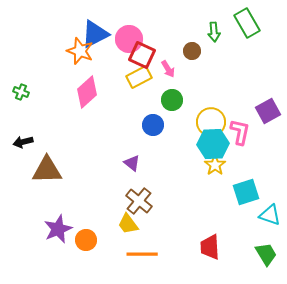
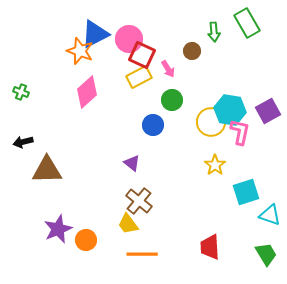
cyan hexagon: moved 17 px right, 34 px up; rotated 12 degrees clockwise
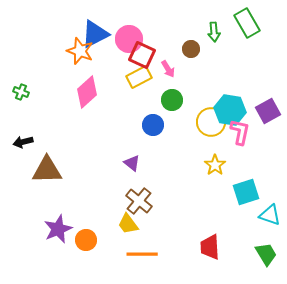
brown circle: moved 1 px left, 2 px up
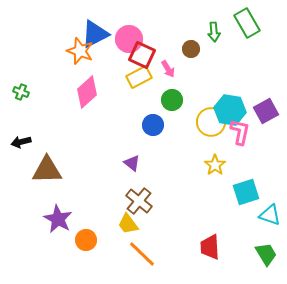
purple square: moved 2 px left
black arrow: moved 2 px left
purple star: moved 10 px up; rotated 20 degrees counterclockwise
orange line: rotated 44 degrees clockwise
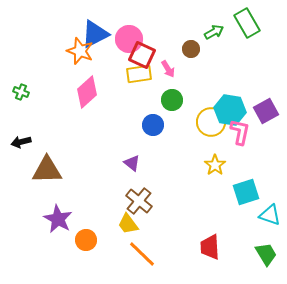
green arrow: rotated 114 degrees counterclockwise
yellow rectangle: moved 3 px up; rotated 20 degrees clockwise
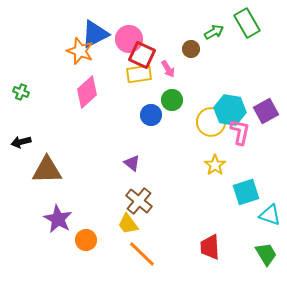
blue circle: moved 2 px left, 10 px up
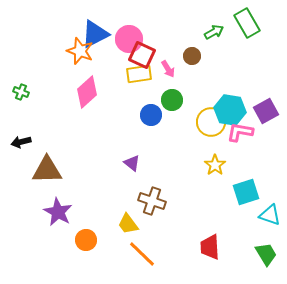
brown circle: moved 1 px right, 7 px down
pink L-shape: rotated 92 degrees counterclockwise
brown cross: moved 13 px right; rotated 20 degrees counterclockwise
purple star: moved 7 px up
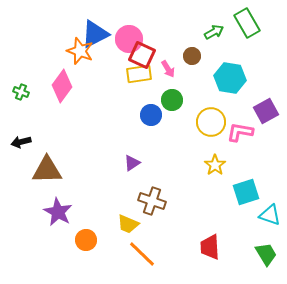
pink diamond: moved 25 px left, 6 px up; rotated 12 degrees counterclockwise
cyan hexagon: moved 32 px up
purple triangle: rotated 48 degrees clockwise
yellow trapezoid: rotated 30 degrees counterclockwise
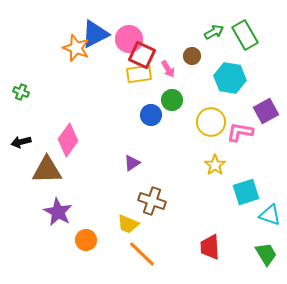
green rectangle: moved 2 px left, 12 px down
orange star: moved 4 px left, 3 px up
pink diamond: moved 6 px right, 54 px down
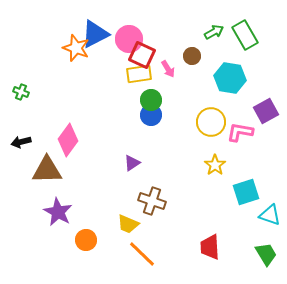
green circle: moved 21 px left
